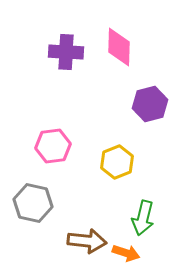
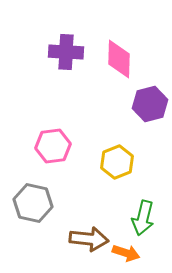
pink diamond: moved 12 px down
brown arrow: moved 2 px right, 2 px up
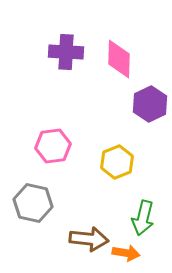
purple hexagon: rotated 12 degrees counterclockwise
orange arrow: rotated 8 degrees counterclockwise
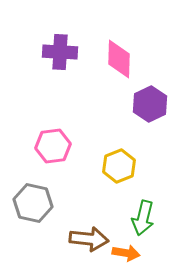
purple cross: moved 6 px left
yellow hexagon: moved 2 px right, 4 px down
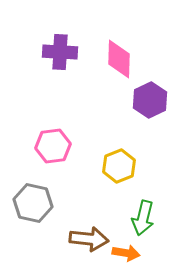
purple hexagon: moved 4 px up
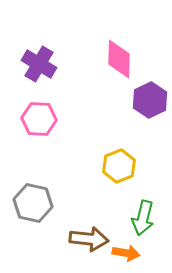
purple cross: moved 21 px left, 12 px down; rotated 28 degrees clockwise
pink hexagon: moved 14 px left, 27 px up; rotated 12 degrees clockwise
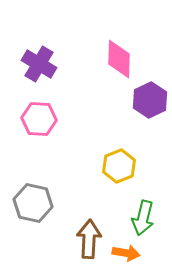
brown arrow: rotated 93 degrees counterclockwise
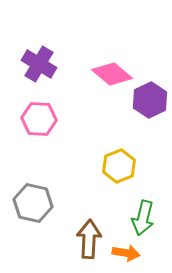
pink diamond: moved 7 px left, 15 px down; rotated 51 degrees counterclockwise
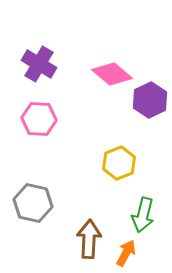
yellow hexagon: moved 3 px up
green arrow: moved 3 px up
orange arrow: rotated 72 degrees counterclockwise
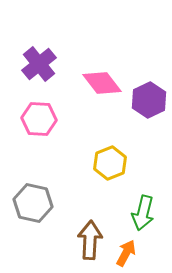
purple cross: rotated 20 degrees clockwise
pink diamond: moved 10 px left, 9 px down; rotated 12 degrees clockwise
purple hexagon: moved 1 px left
yellow hexagon: moved 9 px left
green arrow: moved 2 px up
brown arrow: moved 1 px right, 1 px down
